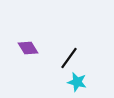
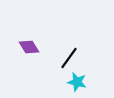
purple diamond: moved 1 px right, 1 px up
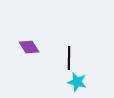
black line: rotated 35 degrees counterclockwise
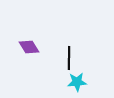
cyan star: rotated 18 degrees counterclockwise
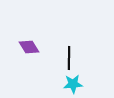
cyan star: moved 4 px left, 2 px down
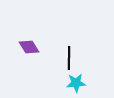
cyan star: moved 3 px right, 1 px up
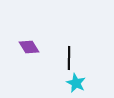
cyan star: rotated 30 degrees clockwise
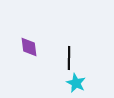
purple diamond: rotated 25 degrees clockwise
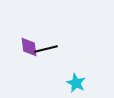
black line: moved 23 px left, 9 px up; rotated 75 degrees clockwise
